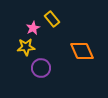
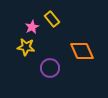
pink star: moved 1 px left, 1 px up
yellow star: rotated 12 degrees clockwise
purple circle: moved 9 px right
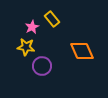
purple circle: moved 8 px left, 2 px up
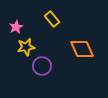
pink star: moved 16 px left
yellow star: rotated 18 degrees counterclockwise
orange diamond: moved 2 px up
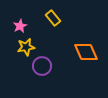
yellow rectangle: moved 1 px right, 1 px up
pink star: moved 4 px right, 1 px up
orange diamond: moved 4 px right, 3 px down
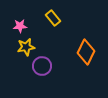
pink star: rotated 24 degrees clockwise
orange diamond: rotated 50 degrees clockwise
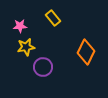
purple circle: moved 1 px right, 1 px down
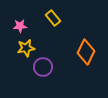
yellow star: moved 1 px down
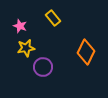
pink star: rotated 24 degrees clockwise
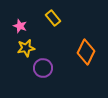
purple circle: moved 1 px down
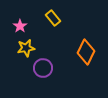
pink star: rotated 16 degrees clockwise
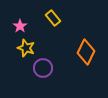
yellow star: rotated 30 degrees clockwise
